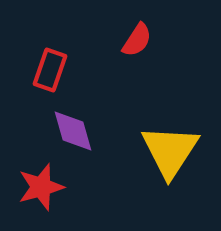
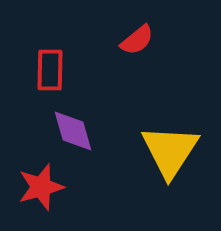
red semicircle: rotated 18 degrees clockwise
red rectangle: rotated 18 degrees counterclockwise
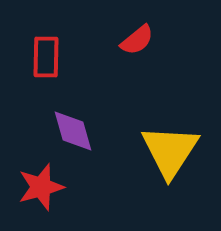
red rectangle: moved 4 px left, 13 px up
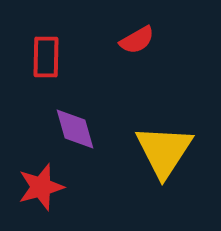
red semicircle: rotated 9 degrees clockwise
purple diamond: moved 2 px right, 2 px up
yellow triangle: moved 6 px left
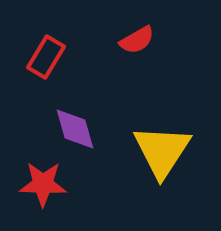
red rectangle: rotated 30 degrees clockwise
yellow triangle: moved 2 px left
red star: moved 2 px right, 3 px up; rotated 18 degrees clockwise
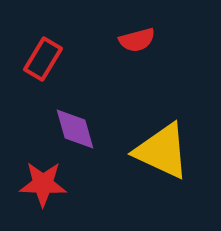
red semicircle: rotated 15 degrees clockwise
red rectangle: moved 3 px left, 2 px down
yellow triangle: rotated 38 degrees counterclockwise
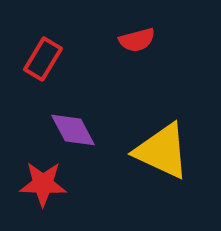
purple diamond: moved 2 px left, 1 px down; rotated 12 degrees counterclockwise
